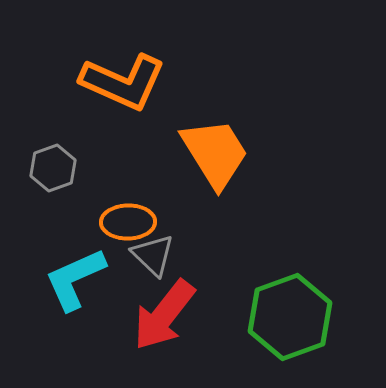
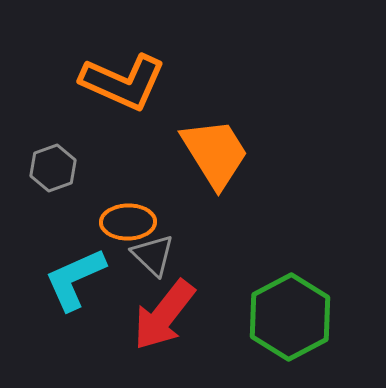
green hexagon: rotated 8 degrees counterclockwise
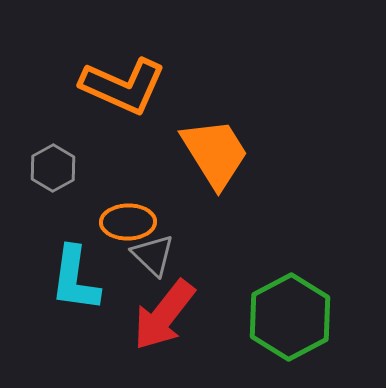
orange L-shape: moved 4 px down
gray hexagon: rotated 9 degrees counterclockwise
cyan L-shape: rotated 58 degrees counterclockwise
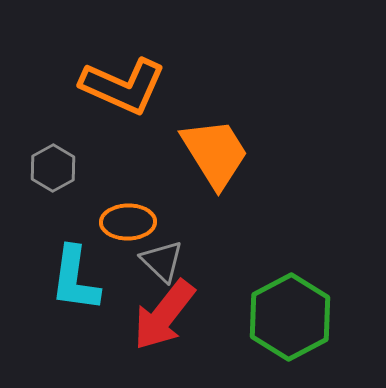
gray triangle: moved 9 px right, 6 px down
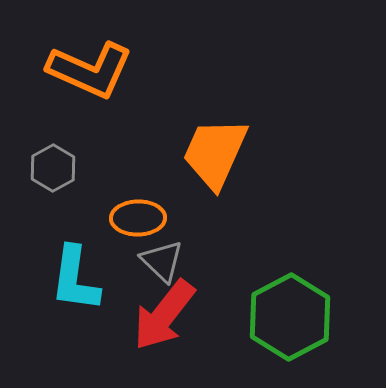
orange L-shape: moved 33 px left, 16 px up
orange trapezoid: rotated 124 degrees counterclockwise
orange ellipse: moved 10 px right, 4 px up
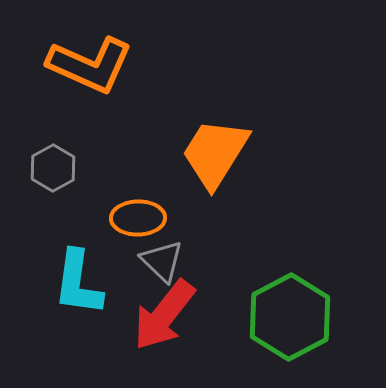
orange L-shape: moved 5 px up
orange trapezoid: rotated 8 degrees clockwise
cyan L-shape: moved 3 px right, 4 px down
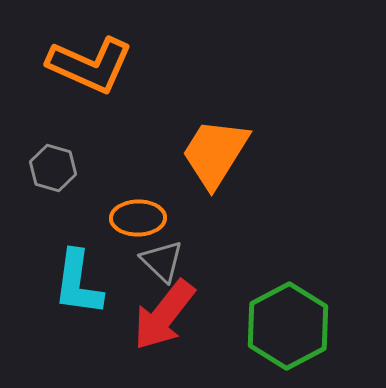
gray hexagon: rotated 15 degrees counterclockwise
green hexagon: moved 2 px left, 9 px down
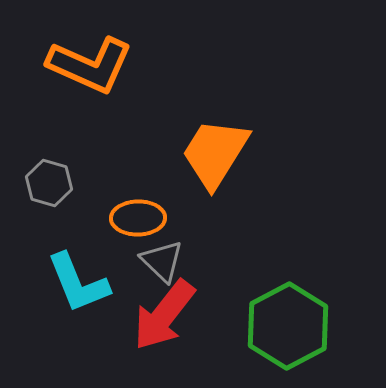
gray hexagon: moved 4 px left, 15 px down
cyan L-shape: rotated 30 degrees counterclockwise
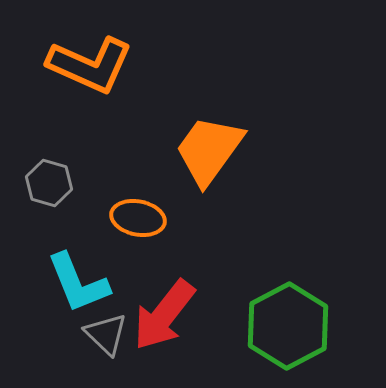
orange trapezoid: moved 6 px left, 3 px up; rotated 4 degrees clockwise
orange ellipse: rotated 12 degrees clockwise
gray triangle: moved 56 px left, 73 px down
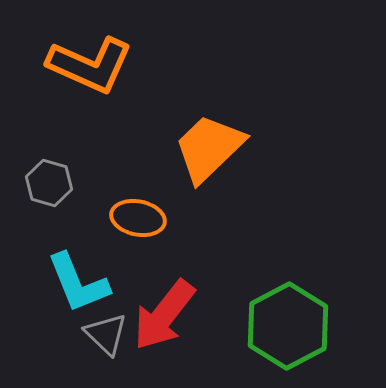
orange trapezoid: moved 2 px up; rotated 10 degrees clockwise
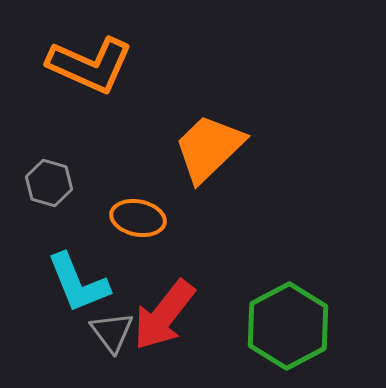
gray triangle: moved 6 px right, 2 px up; rotated 9 degrees clockwise
